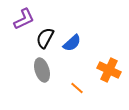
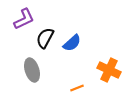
gray ellipse: moved 10 px left
orange line: rotated 64 degrees counterclockwise
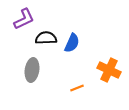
black semicircle: moved 1 px right; rotated 60 degrees clockwise
blue semicircle: rotated 24 degrees counterclockwise
gray ellipse: rotated 25 degrees clockwise
